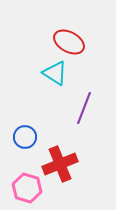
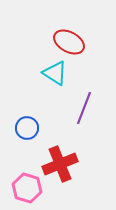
blue circle: moved 2 px right, 9 px up
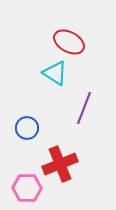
pink hexagon: rotated 16 degrees counterclockwise
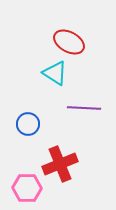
purple line: rotated 72 degrees clockwise
blue circle: moved 1 px right, 4 px up
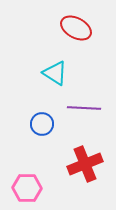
red ellipse: moved 7 px right, 14 px up
blue circle: moved 14 px right
red cross: moved 25 px right
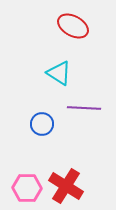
red ellipse: moved 3 px left, 2 px up
cyan triangle: moved 4 px right
red cross: moved 19 px left, 22 px down; rotated 36 degrees counterclockwise
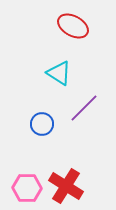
purple line: rotated 48 degrees counterclockwise
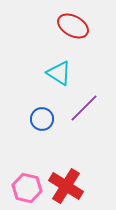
blue circle: moved 5 px up
pink hexagon: rotated 12 degrees clockwise
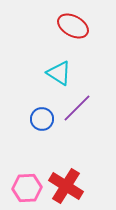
purple line: moved 7 px left
pink hexagon: rotated 16 degrees counterclockwise
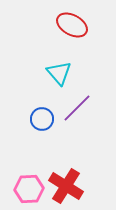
red ellipse: moved 1 px left, 1 px up
cyan triangle: rotated 16 degrees clockwise
pink hexagon: moved 2 px right, 1 px down
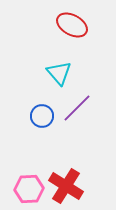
blue circle: moved 3 px up
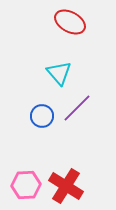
red ellipse: moved 2 px left, 3 px up
pink hexagon: moved 3 px left, 4 px up
